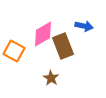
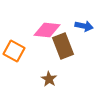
pink diamond: moved 4 px right, 4 px up; rotated 36 degrees clockwise
brown star: moved 2 px left, 1 px down
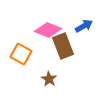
blue arrow: rotated 42 degrees counterclockwise
pink diamond: moved 1 px right; rotated 16 degrees clockwise
orange square: moved 7 px right, 3 px down
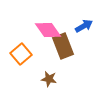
pink diamond: rotated 32 degrees clockwise
orange square: rotated 20 degrees clockwise
brown star: rotated 21 degrees counterclockwise
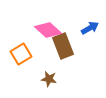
blue arrow: moved 6 px right, 2 px down
pink diamond: rotated 12 degrees counterclockwise
orange square: rotated 10 degrees clockwise
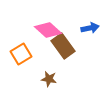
blue arrow: rotated 18 degrees clockwise
brown rectangle: rotated 15 degrees counterclockwise
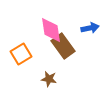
pink diamond: moved 3 px right; rotated 40 degrees clockwise
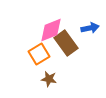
pink diamond: rotated 76 degrees clockwise
brown rectangle: moved 3 px right, 3 px up
orange square: moved 18 px right
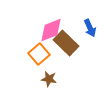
blue arrow: rotated 78 degrees clockwise
brown rectangle: rotated 10 degrees counterclockwise
orange square: rotated 10 degrees counterclockwise
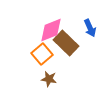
orange square: moved 3 px right
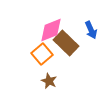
blue arrow: moved 1 px right, 2 px down
brown star: moved 2 px down; rotated 14 degrees clockwise
